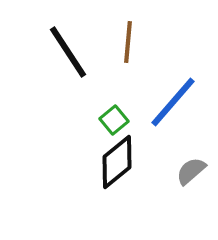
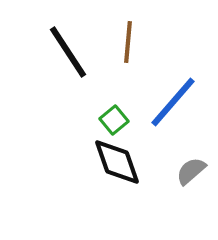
black diamond: rotated 70 degrees counterclockwise
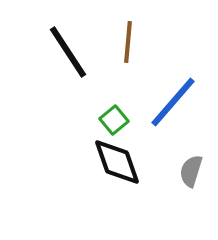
gray semicircle: rotated 32 degrees counterclockwise
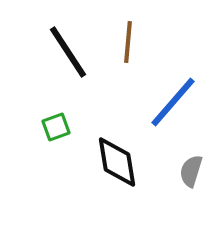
green square: moved 58 px left, 7 px down; rotated 20 degrees clockwise
black diamond: rotated 10 degrees clockwise
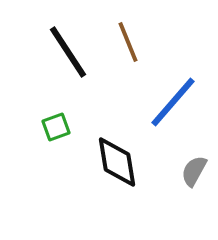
brown line: rotated 27 degrees counterclockwise
gray semicircle: moved 3 px right; rotated 12 degrees clockwise
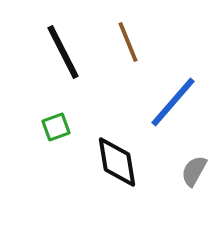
black line: moved 5 px left; rotated 6 degrees clockwise
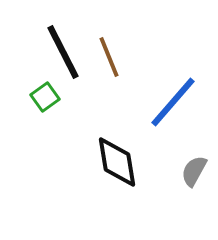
brown line: moved 19 px left, 15 px down
green square: moved 11 px left, 30 px up; rotated 16 degrees counterclockwise
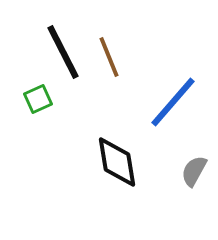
green square: moved 7 px left, 2 px down; rotated 12 degrees clockwise
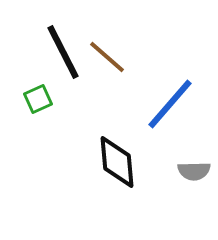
brown line: moved 2 px left; rotated 27 degrees counterclockwise
blue line: moved 3 px left, 2 px down
black diamond: rotated 4 degrees clockwise
gray semicircle: rotated 120 degrees counterclockwise
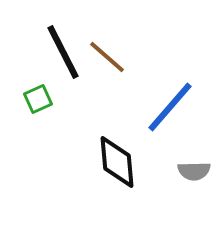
blue line: moved 3 px down
